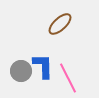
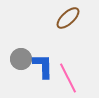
brown ellipse: moved 8 px right, 6 px up
gray circle: moved 12 px up
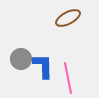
brown ellipse: rotated 15 degrees clockwise
pink line: rotated 16 degrees clockwise
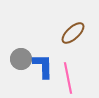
brown ellipse: moved 5 px right, 15 px down; rotated 15 degrees counterclockwise
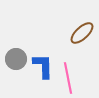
brown ellipse: moved 9 px right
gray circle: moved 5 px left
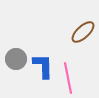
brown ellipse: moved 1 px right, 1 px up
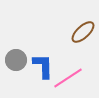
gray circle: moved 1 px down
pink line: rotated 68 degrees clockwise
